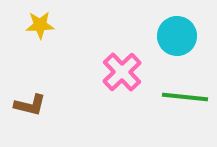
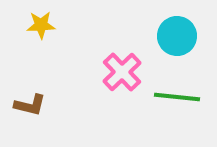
yellow star: moved 1 px right
green line: moved 8 px left
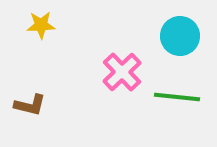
cyan circle: moved 3 px right
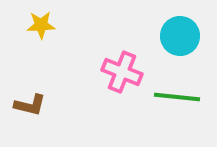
pink cross: rotated 24 degrees counterclockwise
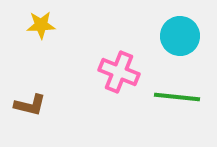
pink cross: moved 3 px left
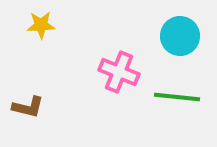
brown L-shape: moved 2 px left, 2 px down
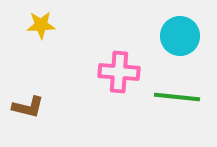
pink cross: rotated 18 degrees counterclockwise
